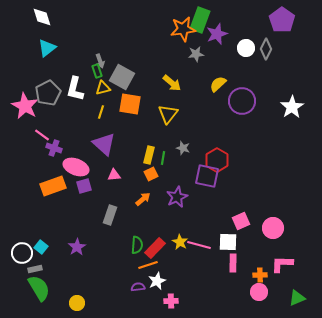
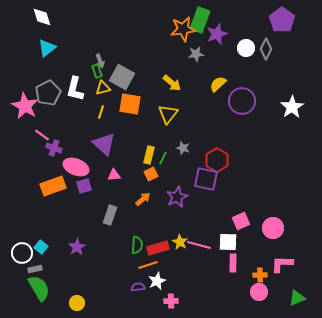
green line at (163, 158): rotated 16 degrees clockwise
purple square at (207, 176): moved 1 px left, 3 px down
red rectangle at (155, 248): moved 3 px right; rotated 30 degrees clockwise
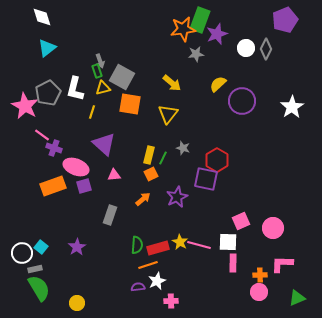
purple pentagon at (282, 20): moved 3 px right; rotated 15 degrees clockwise
yellow line at (101, 112): moved 9 px left
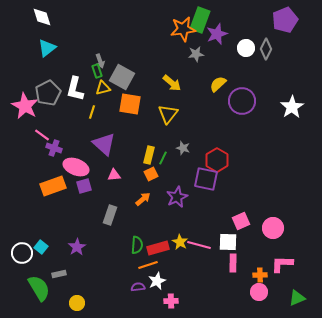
gray rectangle at (35, 269): moved 24 px right, 5 px down
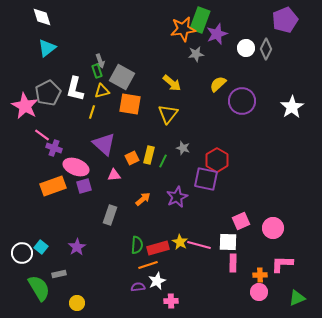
yellow triangle at (103, 88): moved 1 px left, 3 px down
green line at (163, 158): moved 3 px down
orange square at (151, 174): moved 19 px left, 16 px up
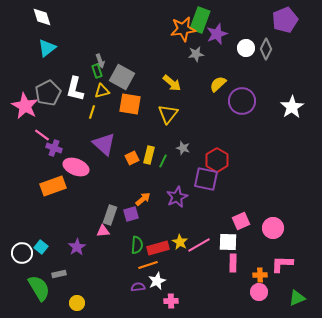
pink triangle at (114, 175): moved 11 px left, 56 px down
purple square at (84, 186): moved 47 px right, 28 px down
pink line at (199, 245): rotated 45 degrees counterclockwise
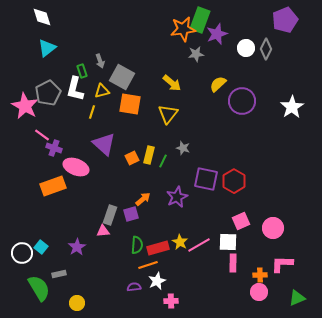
green rectangle at (97, 71): moved 15 px left
red hexagon at (217, 160): moved 17 px right, 21 px down
purple semicircle at (138, 287): moved 4 px left
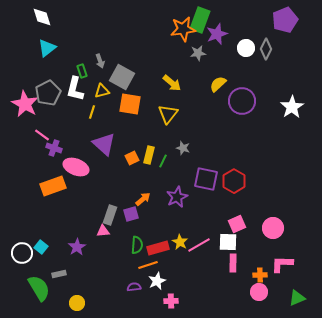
gray star at (196, 54): moved 2 px right, 1 px up
pink star at (25, 106): moved 2 px up
pink square at (241, 221): moved 4 px left, 3 px down
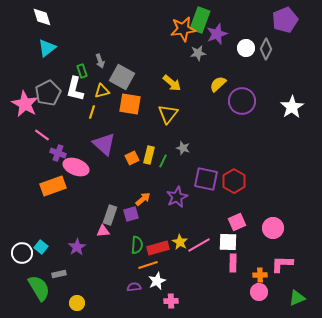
purple cross at (54, 148): moved 4 px right, 5 px down
pink square at (237, 224): moved 2 px up
